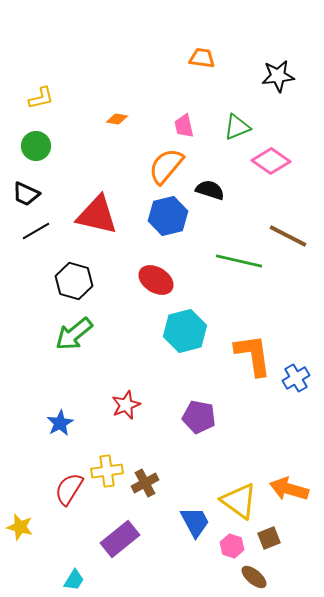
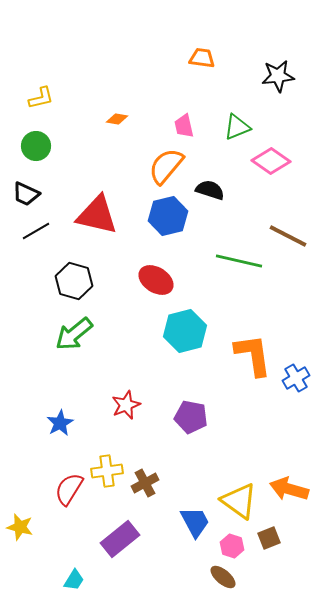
purple pentagon: moved 8 px left
brown ellipse: moved 31 px left
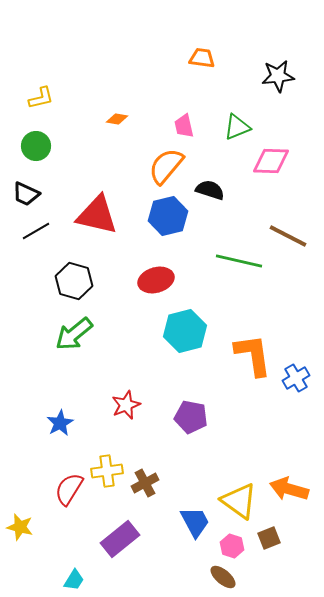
pink diamond: rotated 33 degrees counterclockwise
red ellipse: rotated 48 degrees counterclockwise
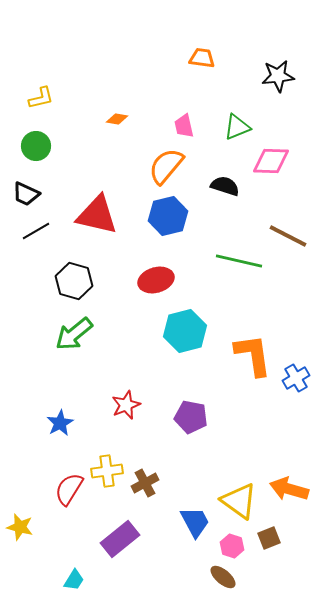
black semicircle: moved 15 px right, 4 px up
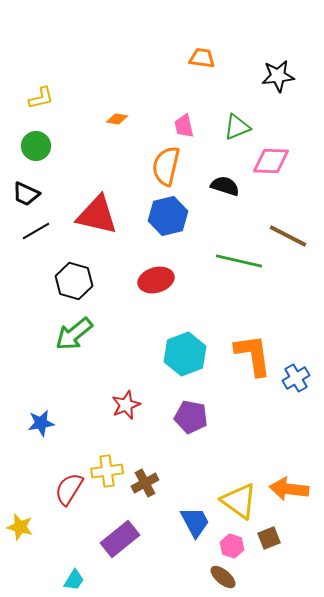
orange semicircle: rotated 27 degrees counterclockwise
cyan hexagon: moved 23 px down; rotated 6 degrees counterclockwise
blue star: moved 19 px left; rotated 20 degrees clockwise
orange arrow: rotated 9 degrees counterclockwise
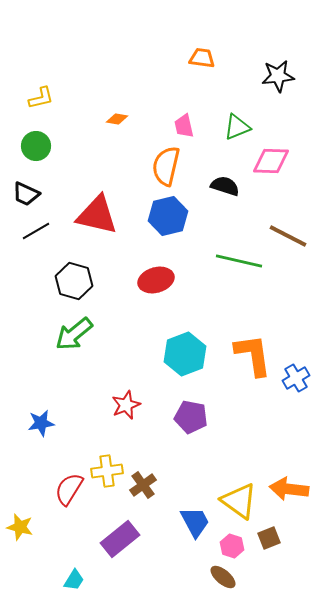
brown cross: moved 2 px left, 2 px down; rotated 8 degrees counterclockwise
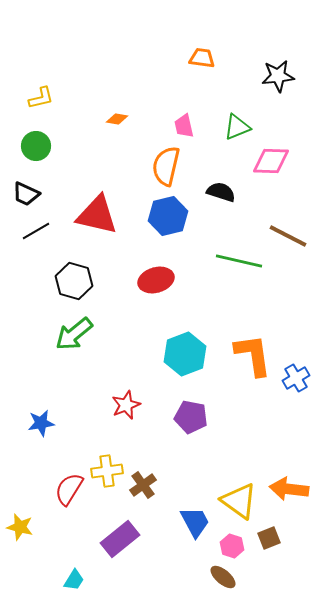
black semicircle: moved 4 px left, 6 px down
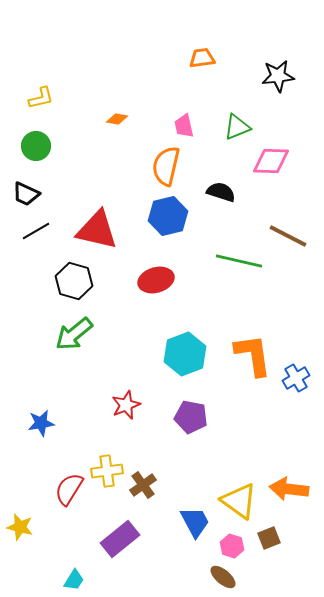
orange trapezoid: rotated 16 degrees counterclockwise
red triangle: moved 15 px down
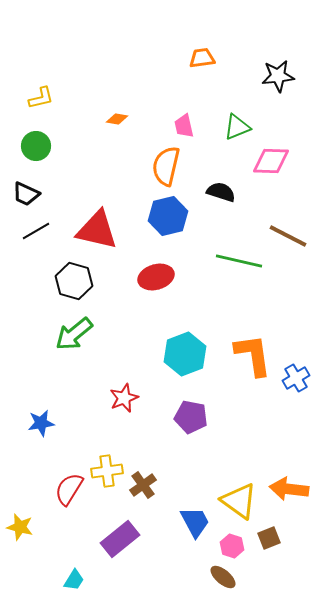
red ellipse: moved 3 px up
red star: moved 2 px left, 7 px up
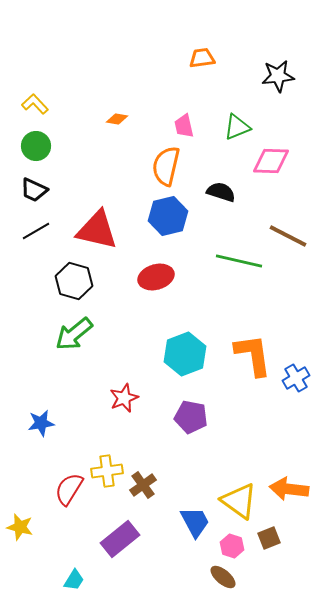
yellow L-shape: moved 6 px left, 6 px down; rotated 120 degrees counterclockwise
black trapezoid: moved 8 px right, 4 px up
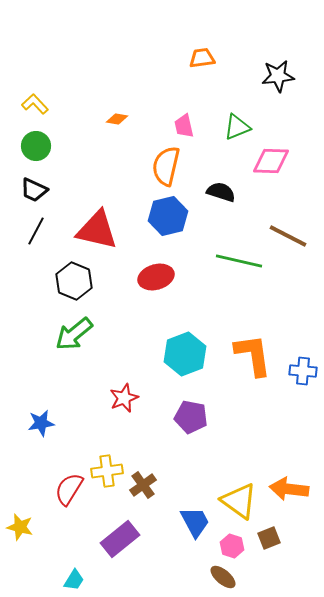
black line: rotated 32 degrees counterclockwise
black hexagon: rotated 6 degrees clockwise
blue cross: moved 7 px right, 7 px up; rotated 36 degrees clockwise
